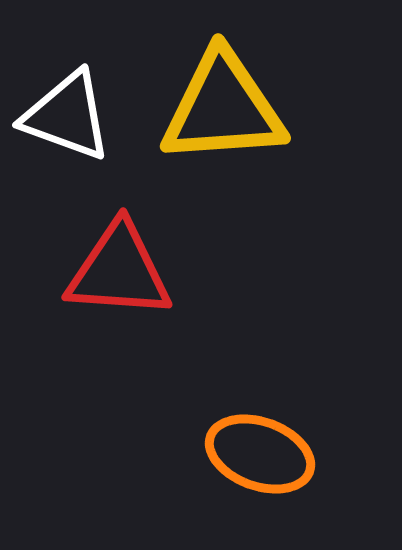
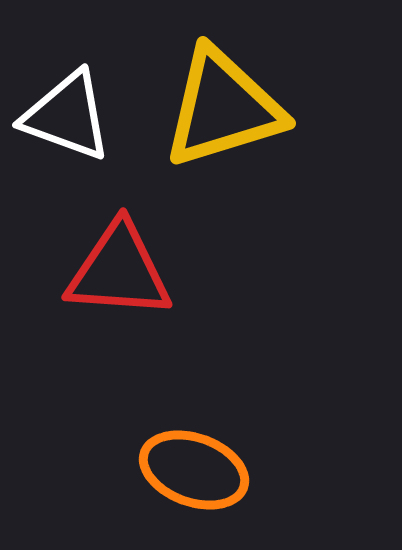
yellow triangle: rotated 13 degrees counterclockwise
orange ellipse: moved 66 px left, 16 px down
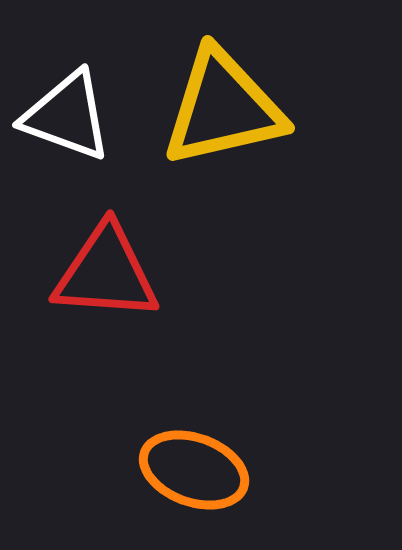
yellow triangle: rotated 4 degrees clockwise
red triangle: moved 13 px left, 2 px down
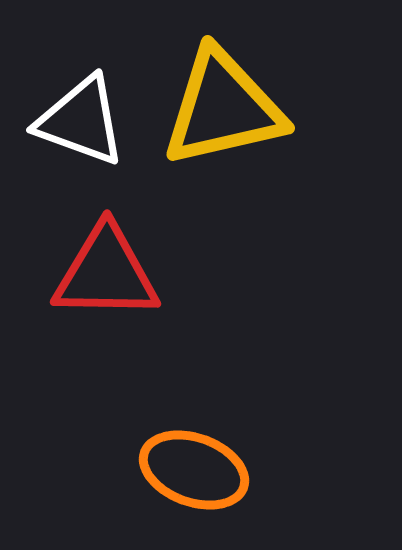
white triangle: moved 14 px right, 5 px down
red triangle: rotated 3 degrees counterclockwise
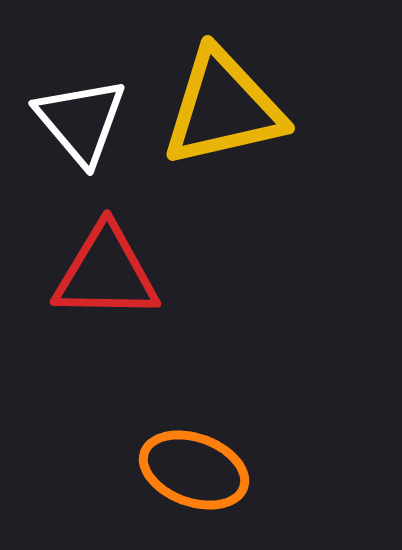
white triangle: rotated 30 degrees clockwise
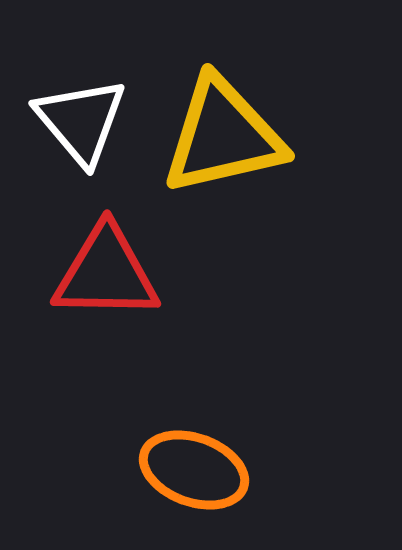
yellow triangle: moved 28 px down
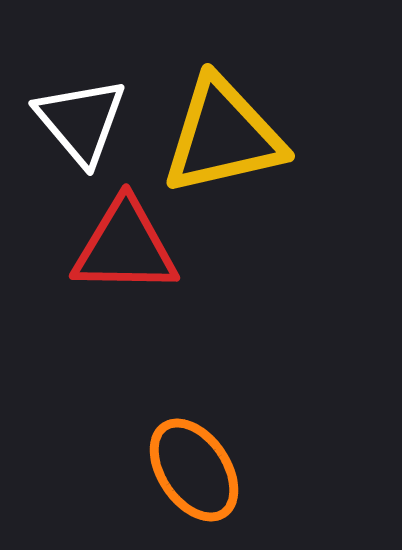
red triangle: moved 19 px right, 26 px up
orange ellipse: rotated 36 degrees clockwise
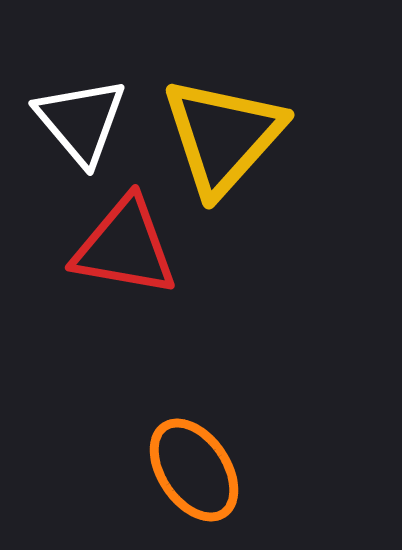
yellow triangle: rotated 35 degrees counterclockwise
red triangle: rotated 9 degrees clockwise
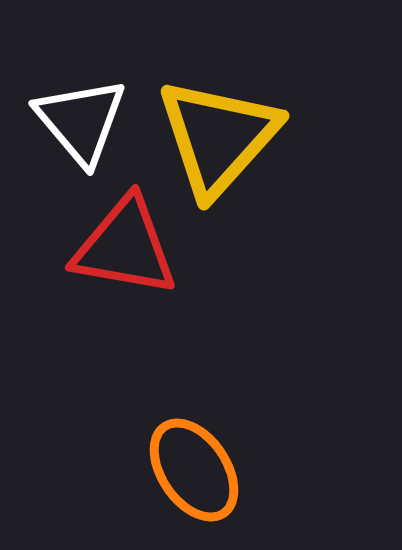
yellow triangle: moved 5 px left, 1 px down
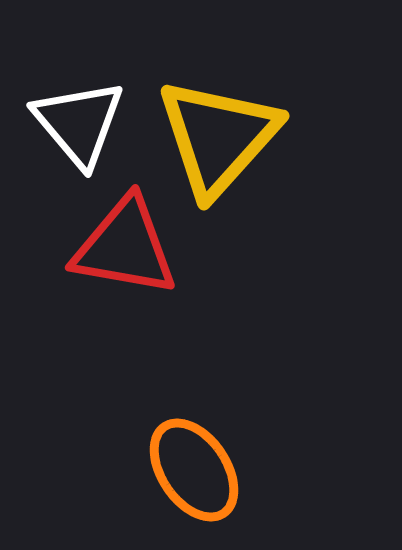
white triangle: moved 2 px left, 2 px down
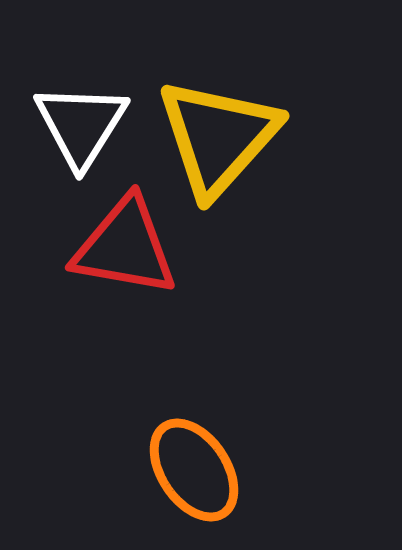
white triangle: moved 2 px right, 2 px down; rotated 12 degrees clockwise
